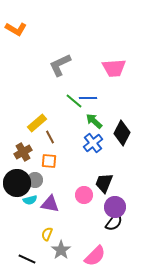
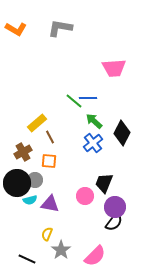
gray L-shape: moved 37 px up; rotated 35 degrees clockwise
pink circle: moved 1 px right, 1 px down
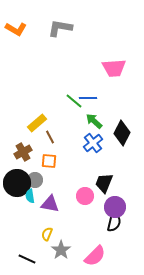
cyan semicircle: moved 4 px up; rotated 96 degrees clockwise
black semicircle: rotated 24 degrees counterclockwise
